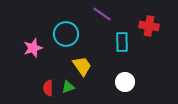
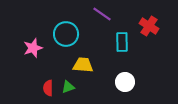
red cross: rotated 24 degrees clockwise
yellow trapezoid: moved 1 px right, 1 px up; rotated 50 degrees counterclockwise
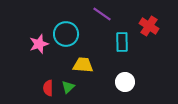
pink star: moved 6 px right, 4 px up
green triangle: rotated 24 degrees counterclockwise
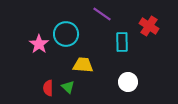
pink star: rotated 18 degrees counterclockwise
white circle: moved 3 px right
green triangle: rotated 32 degrees counterclockwise
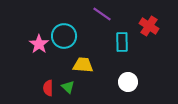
cyan circle: moved 2 px left, 2 px down
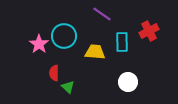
red cross: moved 5 px down; rotated 30 degrees clockwise
yellow trapezoid: moved 12 px right, 13 px up
red semicircle: moved 6 px right, 15 px up
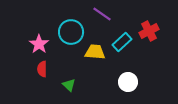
cyan circle: moved 7 px right, 4 px up
cyan rectangle: rotated 48 degrees clockwise
red semicircle: moved 12 px left, 4 px up
green triangle: moved 1 px right, 2 px up
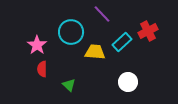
purple line: rotated 12 degrees clockwise
red cross: moved 1 px left
pink star: moved 2 px left, 1 px down
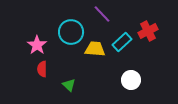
yellow trapezoid: moved 3 px up
white circle: moved 3 px right, 2 px up
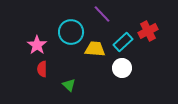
cyan rectangle: moved 1 px right
white circle: moved 9 px left, 12 px up
